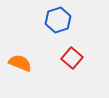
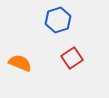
red square: rotated 15 degrees clockwise
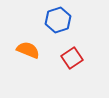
orange semicircle: moved 8 px right, 13 px up
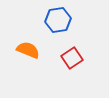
blue hexagon: rotated 10 degrees clockwise
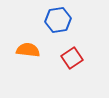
orange semicircle: rotated 15 degrees counterclockwise
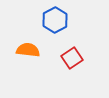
blue hexagon: moved 3 px left; rotated 20 degrees counterclockwise
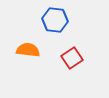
blue hexagon: rotated 25 degrees counterclockwise
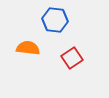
orange semicircle: moved 2 px up
